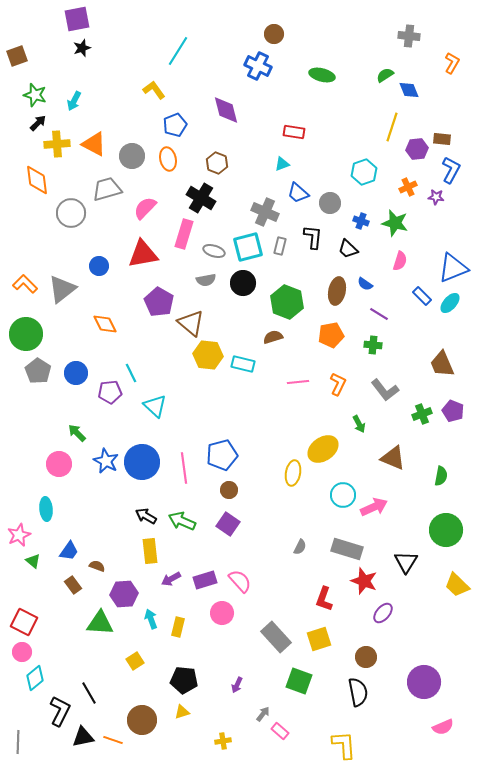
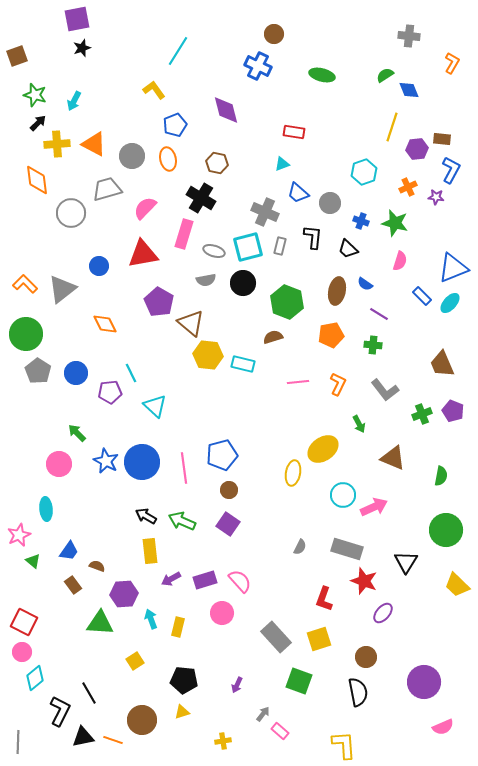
brown hexagon at (217, 163): rotated 10 degrees counterclockwise
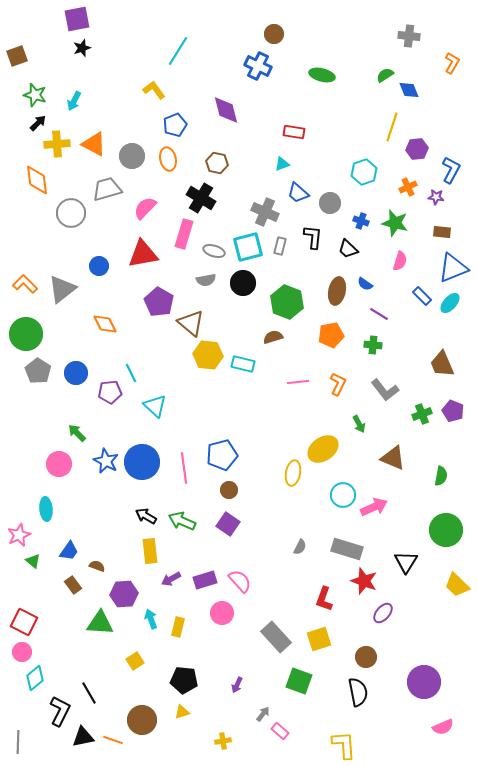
brown rectangle at (442, 139): moved 93 px down
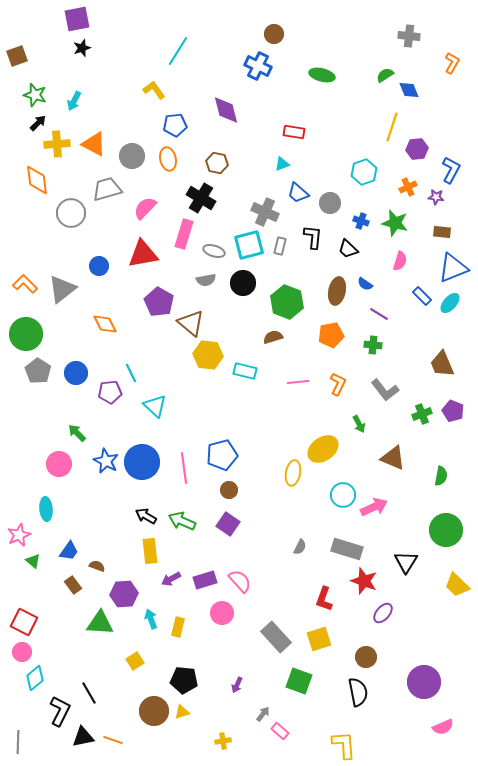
blue pentagon at (175, 125): rotated 15 degrees clockwise
cyan square at (248, 247): moved 1 px right, 2 px up
cyan rectangle at (243, 364): moved 2 px right, 7 px down
brown circle at (142, 720): moved 12 px right, 9 px up
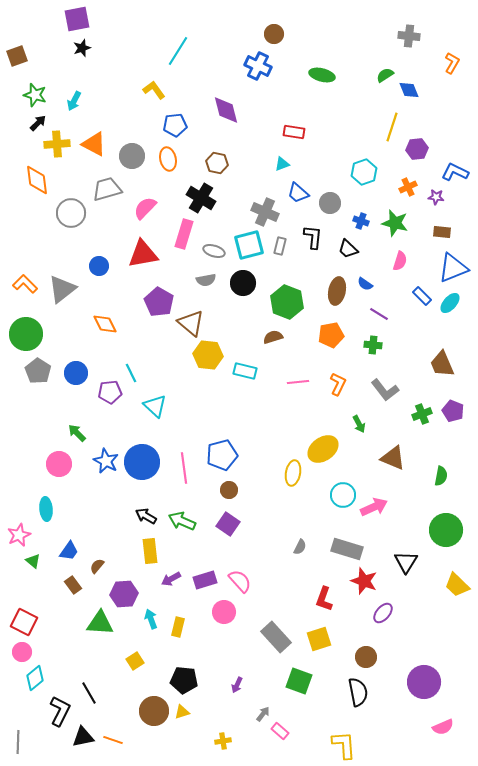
blue L-shape at (451, 170): moved 4 px right, 2 px down; rotated 92 degrees counterclockwise
brown semicircle at (97, 566): rotated 70 degrees counterclockwise
pink circle at (222, 613): moved 2 px right, 1 px up
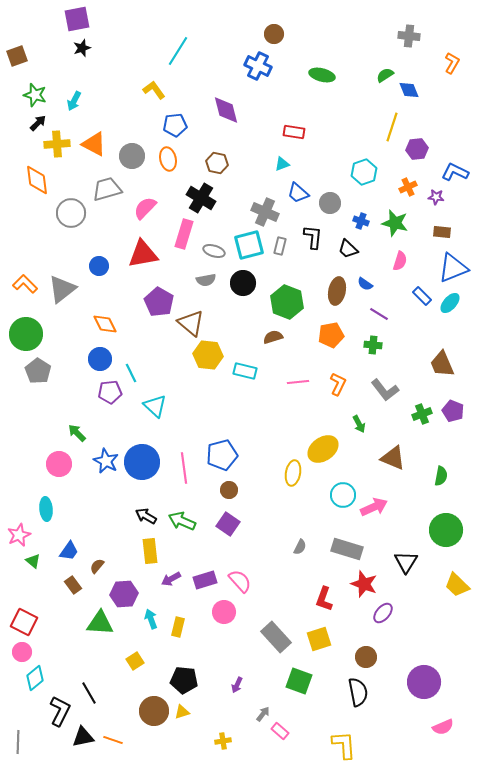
blue circle at (76, 373): moved 24 px right, 14 px up
red star at (364, 581): moved 3 px down
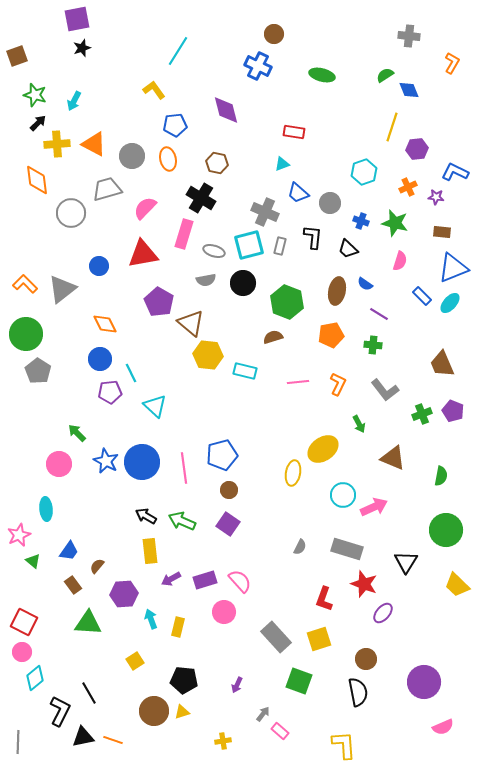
green triangle at (100, 623): moved 12 px left
brown circle at (366, 657): moved 2 px down
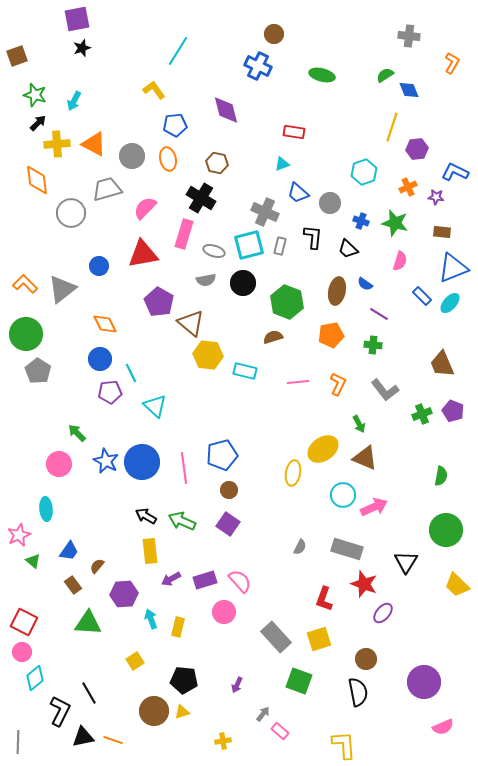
brown triangle at (393, 458): moved 28 px left
